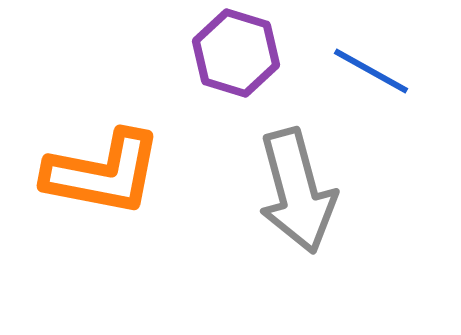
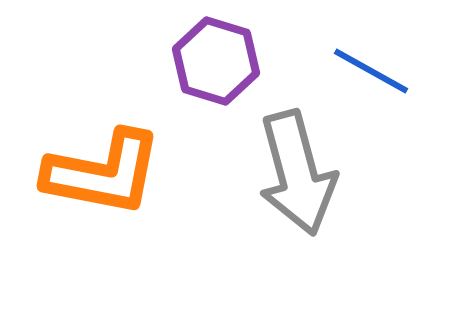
purple hexagon: moved 20 px left, 8 px down
gray arrow: moved 18 px up
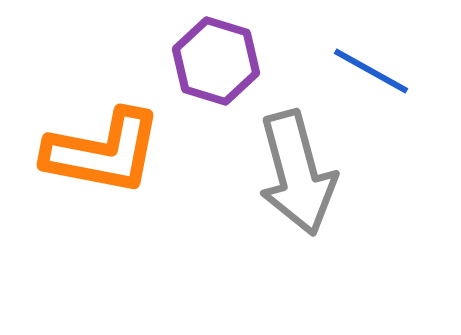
orange L-shape: moved 21 px up
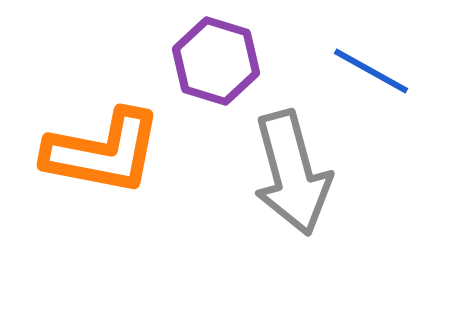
gray arrow: moved 5 px left
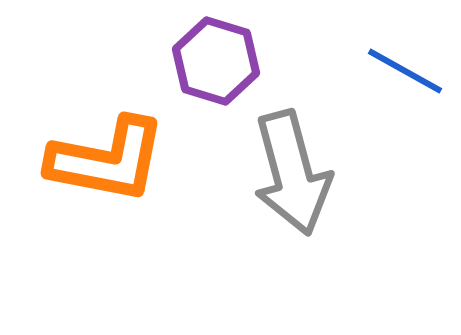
blue line: moved 34 px right
orange L-shape: moved 4 px right, 8 px down
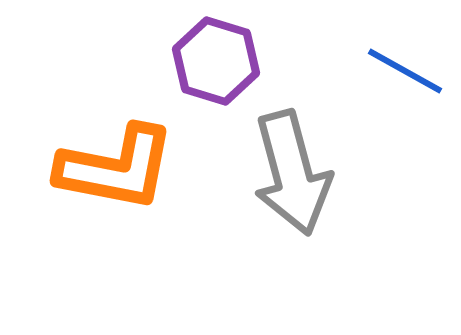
orange L-shape: moved 9 px right, 8 px down
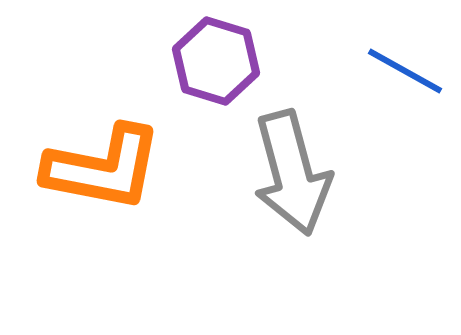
orange L-shape: moved 13 px left
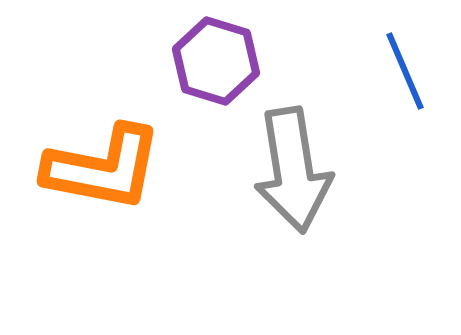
blue line: rotated 38 degrees clockwise
gray arrow: moved 1 px right, 3 px up; rotated 6 degrees clockwise
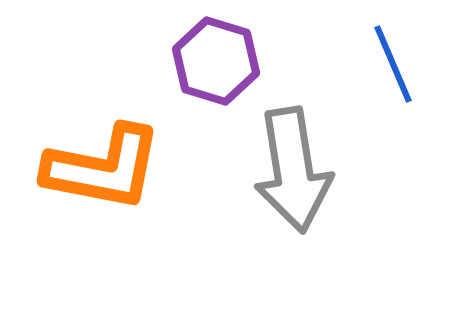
blue line: moved 12 px left, 7 px up
